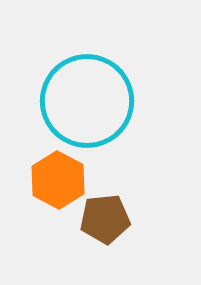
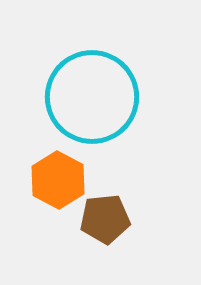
cyan circle: moved 5 px right, 4 px up
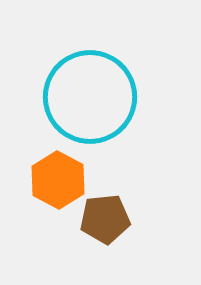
cyan circle: moved 2 px left
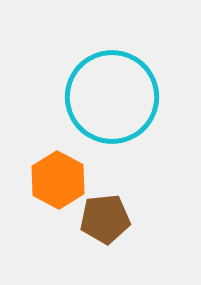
cyan circle: moved 22 px right
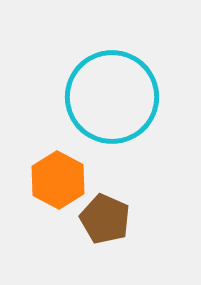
brown pentagon: rotated 30 degrees clockwise
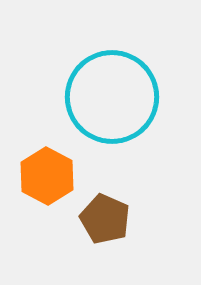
orange hexagon: moved 11 px left, 4 px up
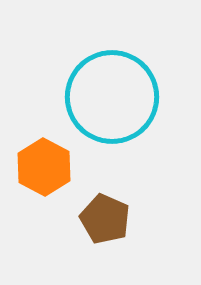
orange hexagon: moved 3 px left, 9 px up
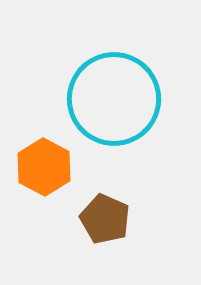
cyan circle: moved 2 px right, 2 px down
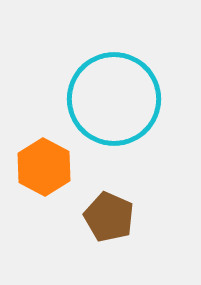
brown pentagon: moved 4 px right, 2 px up
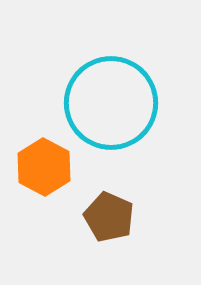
cyan circle: moved 3 px left, 4 px down
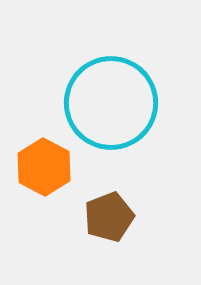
brown pentagon: rotated 27 degrees clockwise
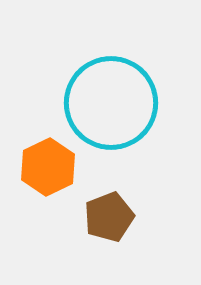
orange hexagon: moved 4 px right; rotated 6 degrees clockwise
